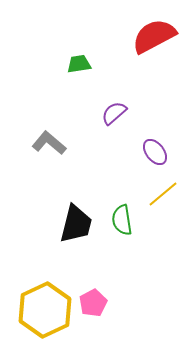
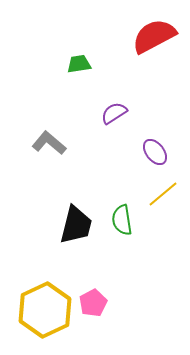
purple semicircle: rotated 8 degrees clockwise
black trapezoid: moved 1 px down
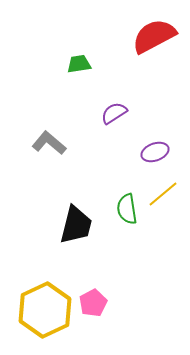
purple ellipse: rotated 72 degrees counterclockwise
green semicircle: moved 5 px right, 11 px up
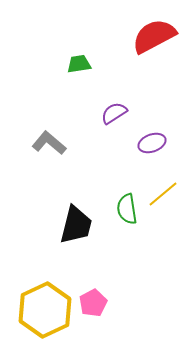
purple ellipse: moved 3 px left, 9 px up
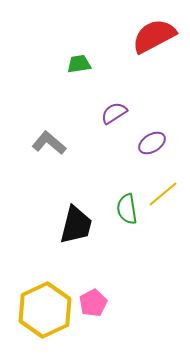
purple ellipse: rotated 12 degrees counterclockwise
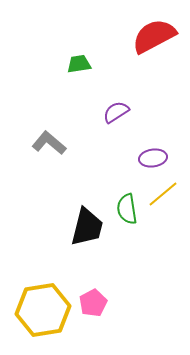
purple semicircle: moved 2 px right, 1 px up
purple ellipse: moved 1 px right, 15 px down; rotated 24 degrees clockwise
black trapezoid: moved 11 px right, 2 px down
yellow hexagon: moved 2 px left; rotated 16 degrees clockwise
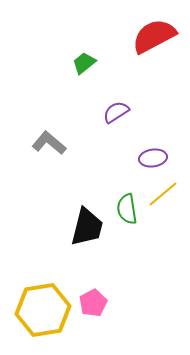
green trapezoid: moved 5 px right, 1 px up; rotated 30 degrees counterclockwise
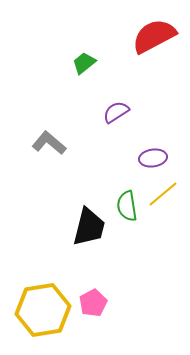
green semicircle: moved 3 px up
black trapezoid: moved 2 px right
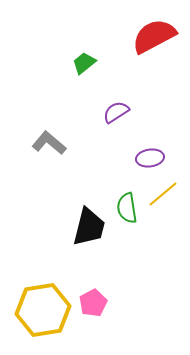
purple ellipse: moved 3 px left
green semicircle: moved 2 px down
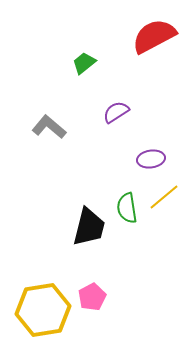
gray L-shape: moved 16 px up
purple ellipse: moved 1 px right, 1 px down
yellow line: moved 1 px right, 3 px down
pink pentagon: moved 1 px left, 6 px up
